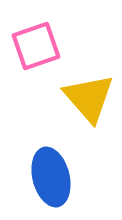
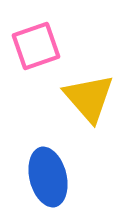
blue ellipse: moved 3 px left
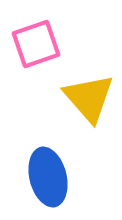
pink square: moved 2 px up
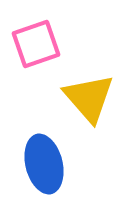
blue ellipse: moved 4 px left, 13 px up
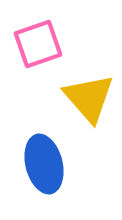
pink square: moved 2 px right
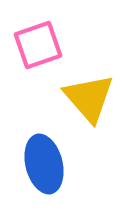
pink square: moved 1 px down
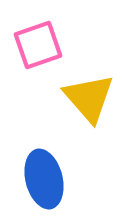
blue ellipse: moved 15 px down
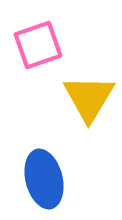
yellow triangle: rotated 12 degrees clockwise
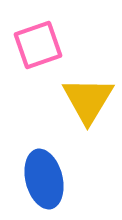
yellow triangle: moved 1 px left, 2 px down
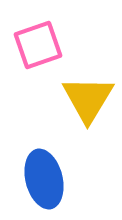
yellow triangle: moved 1 px up
